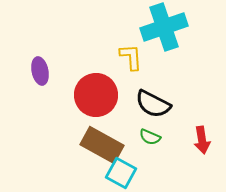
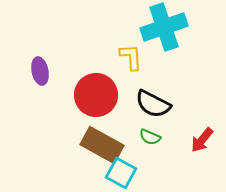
red arrow: rotated 48 degrees clockwise
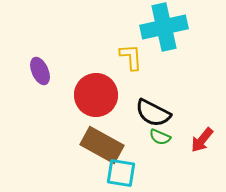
cyan cross: rotated 6 degrees clockwise
purple ellipse: rotated 12 degrees counterclockwise
black semicircle: moved 9 px down
green semicircle: moved 10 px right
cyan square: rotated 20 degrees counterclockwise
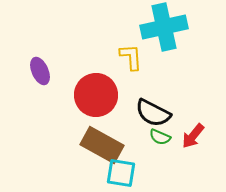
red arrow: moved 9 px left, 4 px up
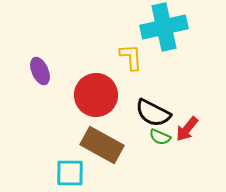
red arrow: moved 6 px left, 7 px up
cyan square: moved 51 px left; rotated 8 degrees counterclockwise
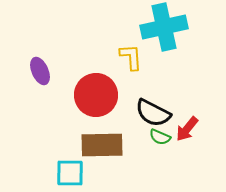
brown rectangle: rotated 30 degrees counterclockwise
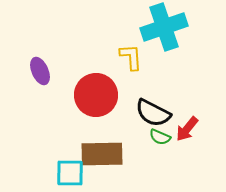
cyan cross: rotated 6 degrees counterclockwise
brown rectangle: moved 9 px down
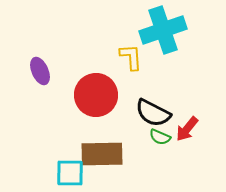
cyan cross: moved 1 px left, 3 px down
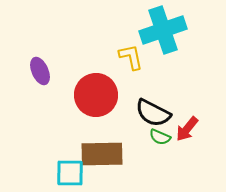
yellow L-shape: rotated 8 degrees counterclockwise
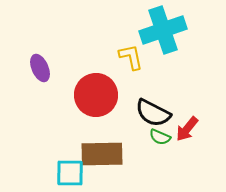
purple ellipse: moved 3 px up
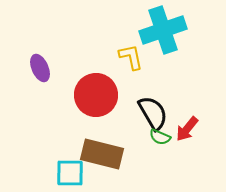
black semicircle: rotated 147 degrees counterclockwise
brown rectangle: rotated 15 degrees clockwise
